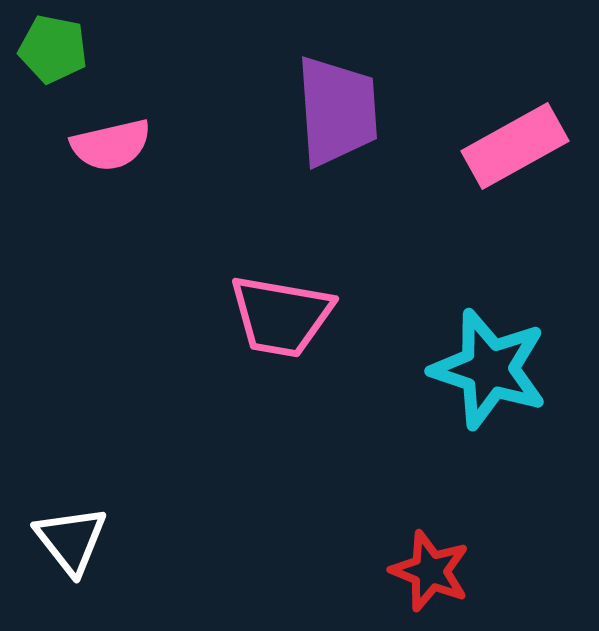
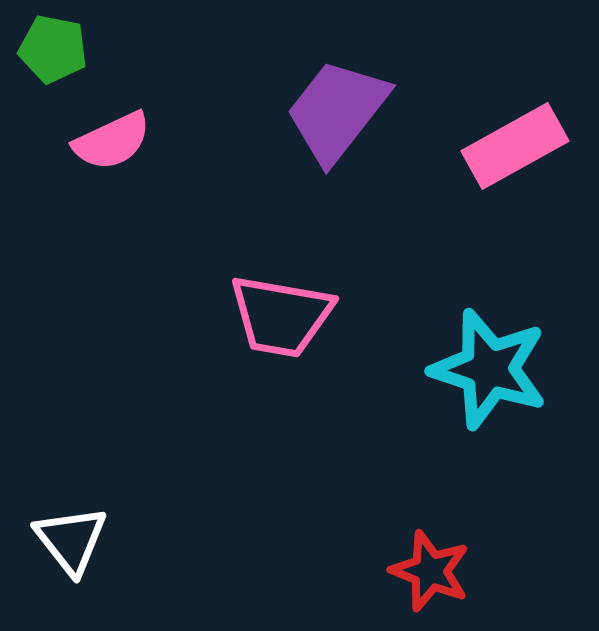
purple trapezoid: rotated 138 degrees counterclockwise
pink semicircle: moved 1 px right, 4 px up; rotated 12 degrees counterclockwise
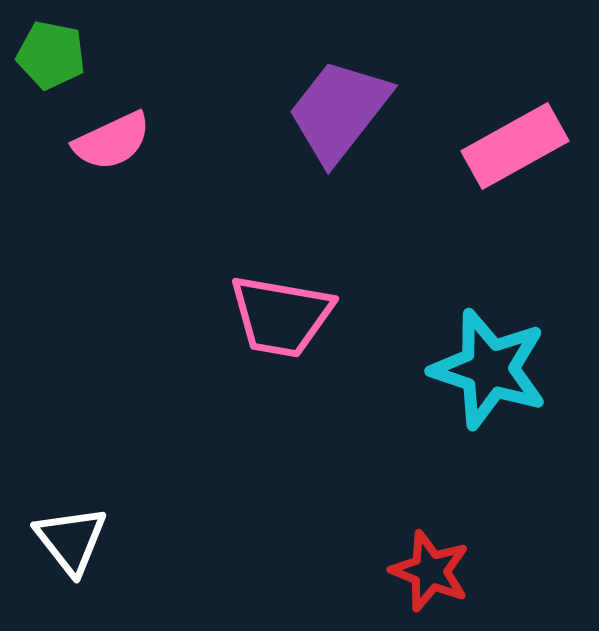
green pentagon: moved 2 px left, 6 px down
purple trapezoid: moved 2 px right
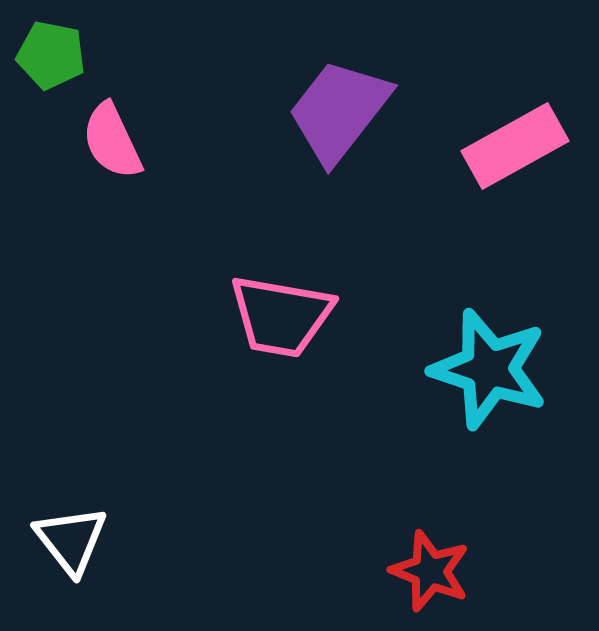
pink semicircle: rotated 90 degrees clockwise
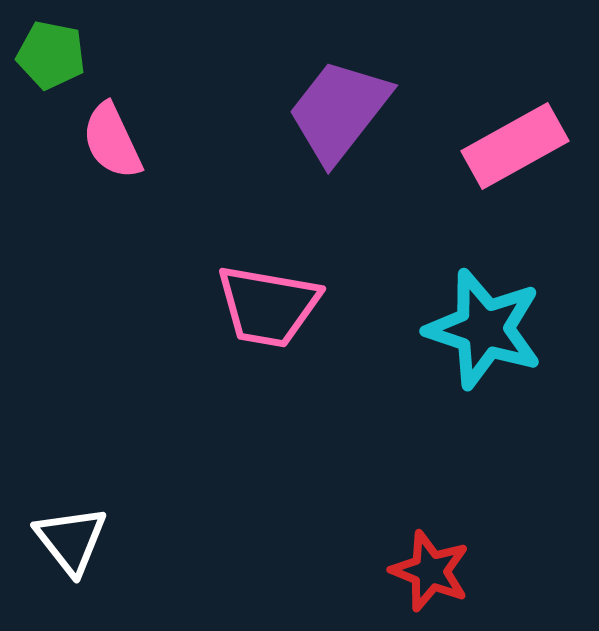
pink trapezoid: moved 13 px left, 10 px up
cyan star: moved 5 px left, 40 px up
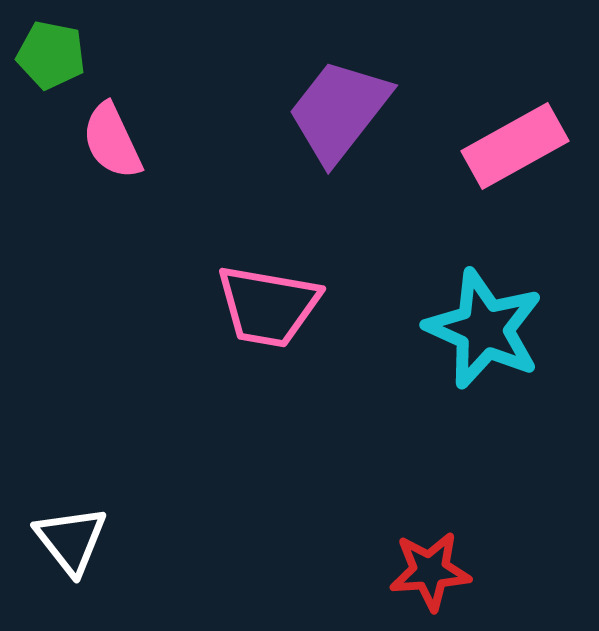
cyan star: rotated 6 degrees clockwise
red star: rotated 26 degrees counterclockwise
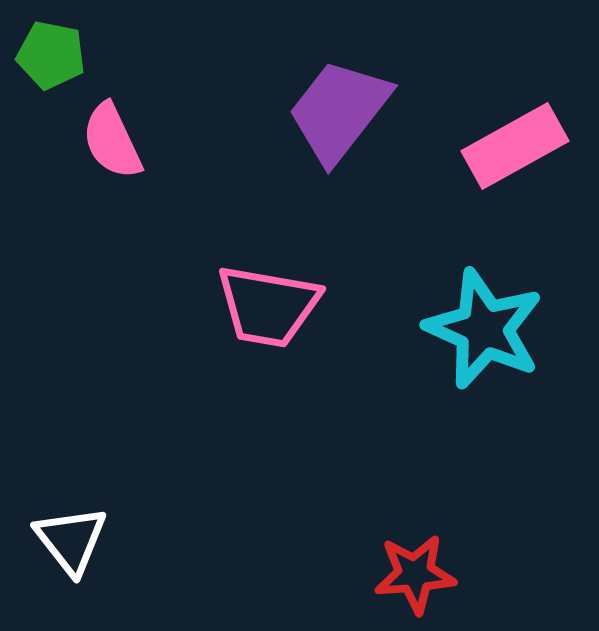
red star: moved 15 px left, 3 px down
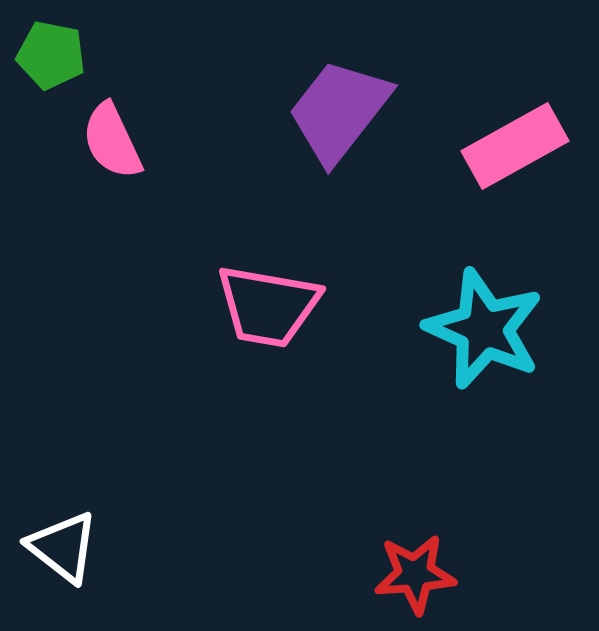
white triangle: moved 8 px left, 7 px down; rotated 14 degrees counterclockwise
